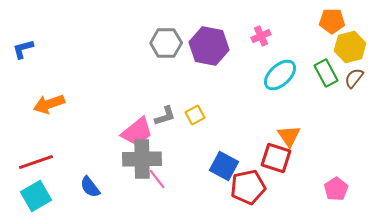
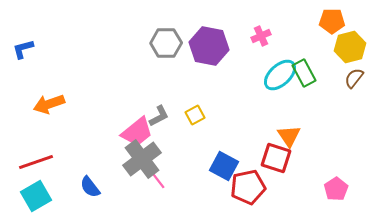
green rectangle: moved 22 px left
gray L-shape: moved 6 px left; rotated 10 degrees counterclockwise
gray cross: rotated 36 degrees counterclockwise
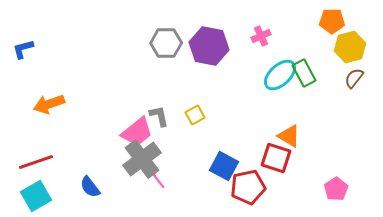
gray L-shape: rotated 75 degrees counterclockwise
orange triangle: rotated 25 degrees counterclockwise
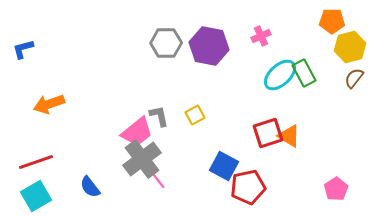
red square: moved 8 px left, 25 px up; rotated 36 degrees counterclockwise
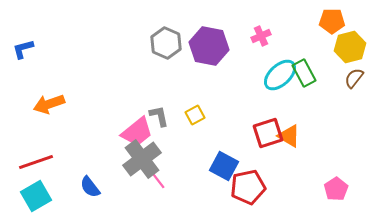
gray hexagon: rotated 24 degrees clockwise
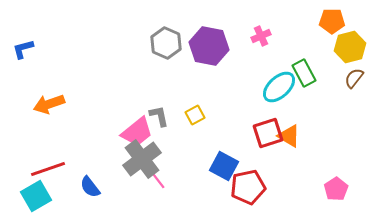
cyan ellipse: moved 1 px left, 12 px down
red line: moved 12 px right, 7 px down
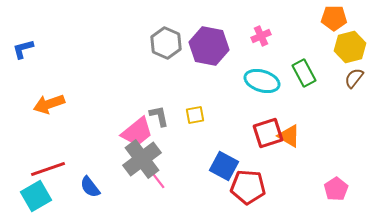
orange pentagon: moved 2 px right, 3 px up
cyan ellipse: moved 17 px left, 6 px up; rotated 60 degrees clockwise
yellow square: rotated 18 degrees clockwise
red pentagon: rotated 16 degrees clockwise
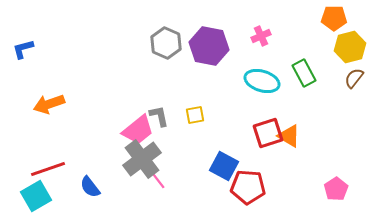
pink trapezoid: moved 1 px right, 2 px up
